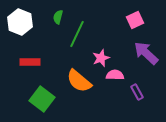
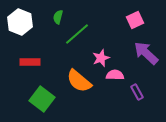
green line: rotated 24 degrees clockwise
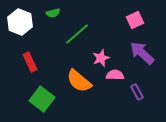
green semicircle: moved 5 px left, 4 px up; rotated 120 degrees counterclockwise
purple arrow: moved 4 px left
red rectangle: rotated 66 degrees clockwise
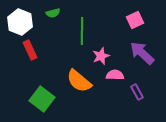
green line: moved 5 px right, 3 px up; rotated 48 degrees counterclockwise
pink star: moved 2 px up
red rectangle: moved 12 px up
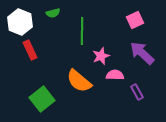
green square: rotated 15 degrees clockwise
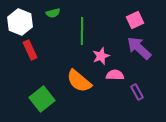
purple arrow: moved 3 px left, 5 px up
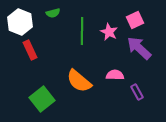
pink star: moved 8 px right, 24 px up; rotated 24 degrees counterclockwise
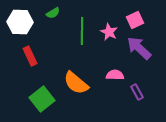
green semicircle: rotated 16 degrees counterclockwise
white hexagon: rotated 20 degrees counterclockwise
red rectangle: moved 6 px down
orange semicircle: moved 3 px left, 2 px down
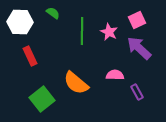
green semicircle: rotated 112 degrees counterclockwise
pink square: moved 2 px right
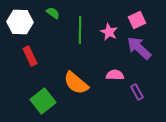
green line: moved 2 px left, 1 px up
green square: moved 1 px right, 2 px down
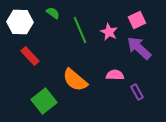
green line: rotated 24 degrees counterclockwise
red rectangle: rotated 18 degrees counterclockwise
orange semicircle: moved 1 px left, 3 px up
green square: moved 1 px right
